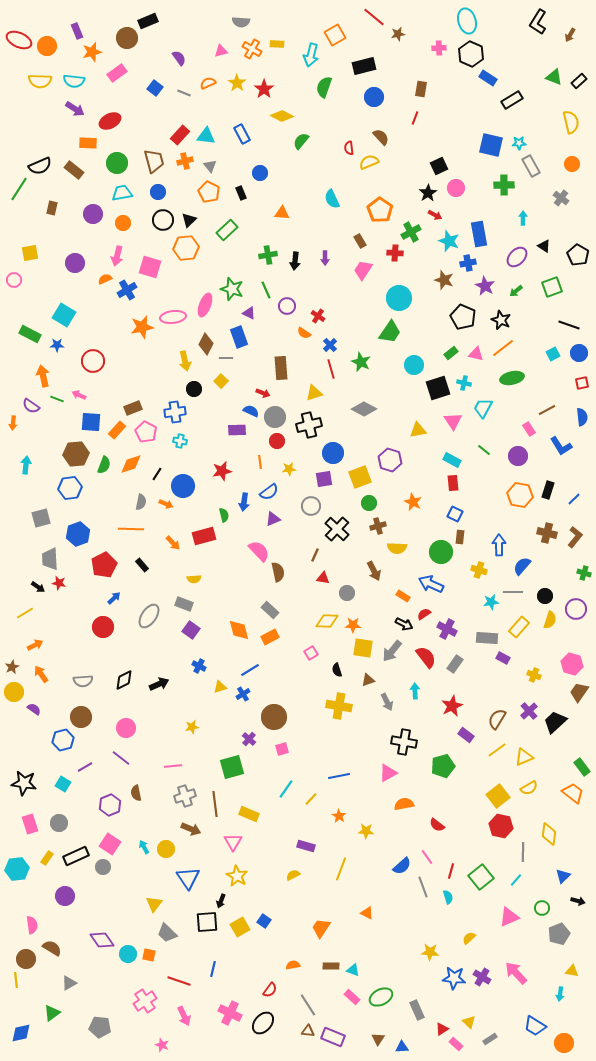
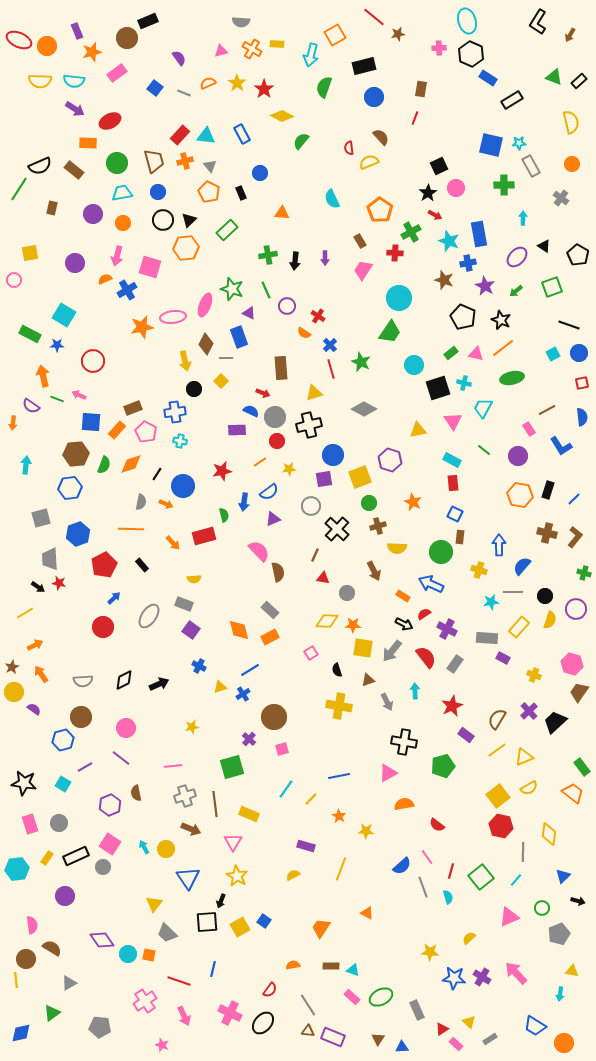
blue circle at (333, 453): moved 2 px down
orange line at (260, 462): rotated 64 degrees clockwise
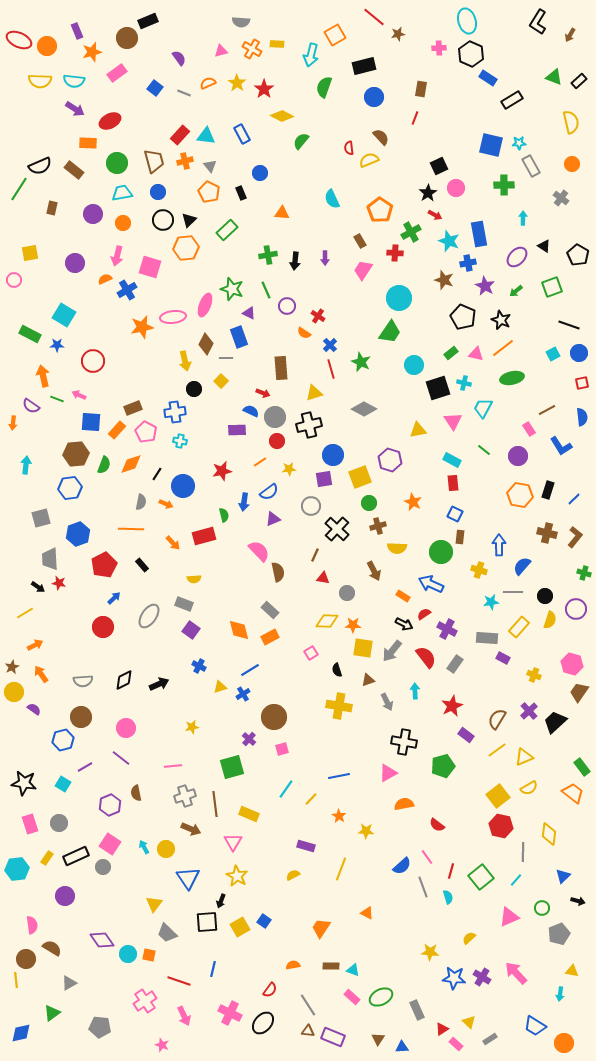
yellow semicircle at (369, 162): moved 2 px up
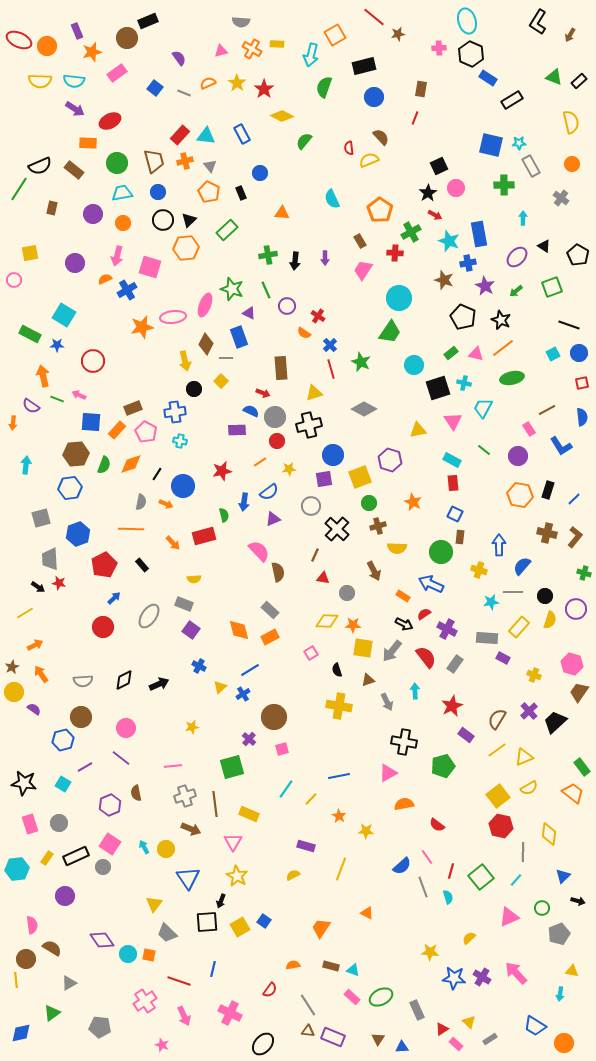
green semicircle at (301, 141): moved 3 px right
yellow triangle at (220, 687): rotated 24 degrees counterclockwise
brown rectangle at (331, 966): rotated 14 degrees clockwise
black ellipse at (263, 1023): moved 21 px down
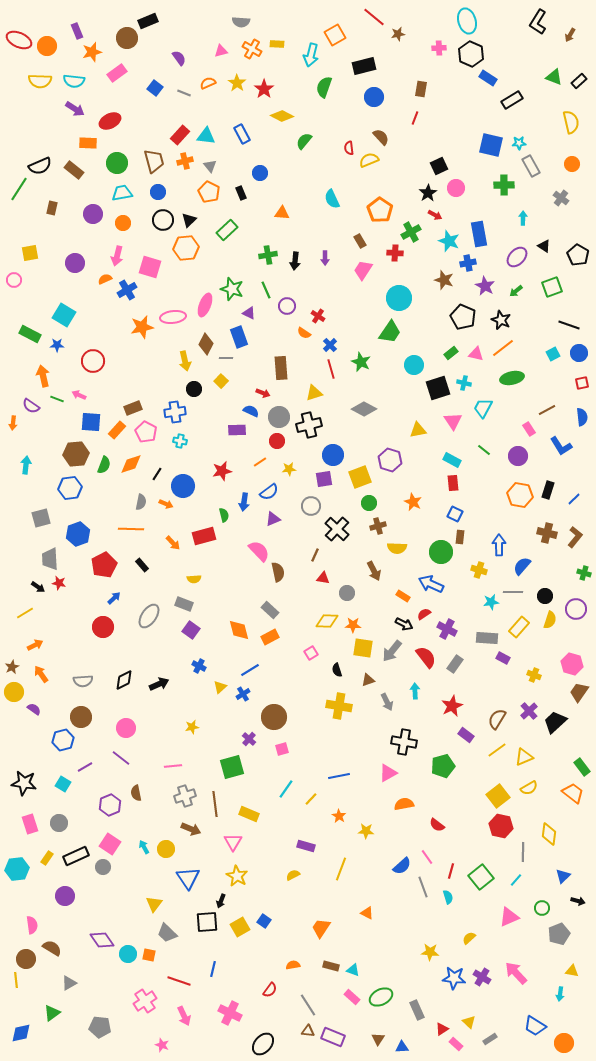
gray circle at (275, 417): moved 4 px right
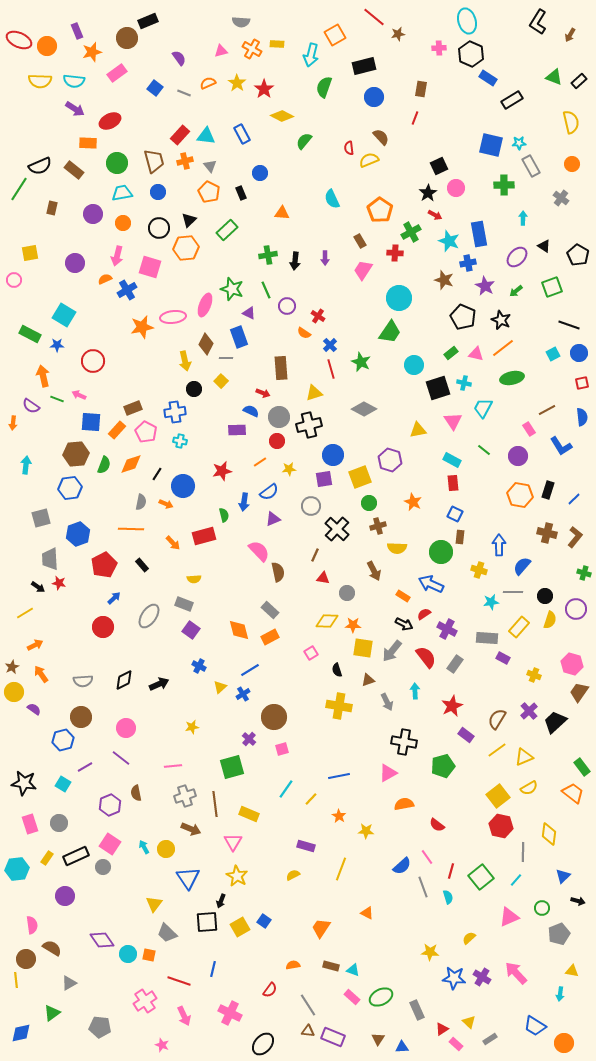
black circle at (163, 220): moved 4 px left, 8 px down
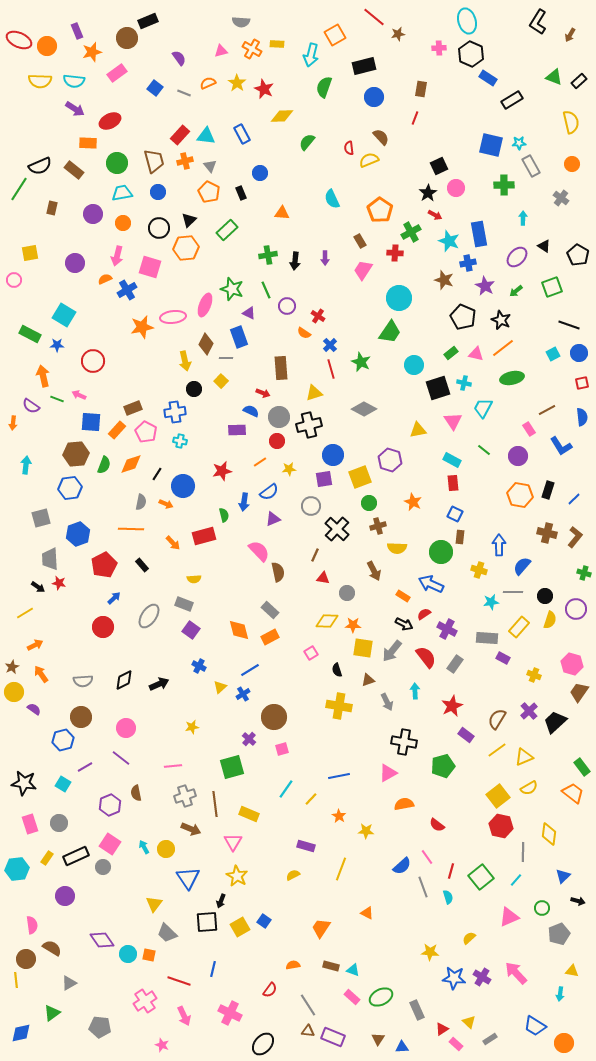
red star at (264, 89): rotated 12 degrees counterclockwise
yellow diamond at (282, 116): rotated 30 degrees counterclockwise
green semicircle at (304, 141): moved 3 px right, 1 px down
